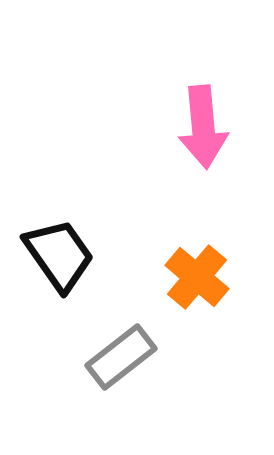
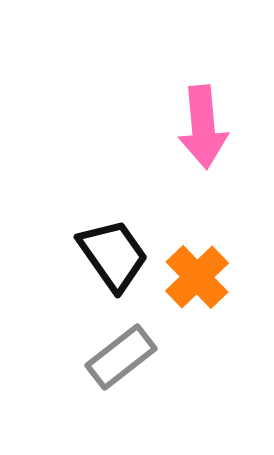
black trapezoid: moved 54 px right
orange cross: rotated 6 degrees clockwise
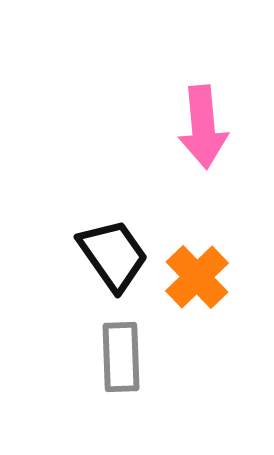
gray rectangle: rotated 54 degrees counterclockwise
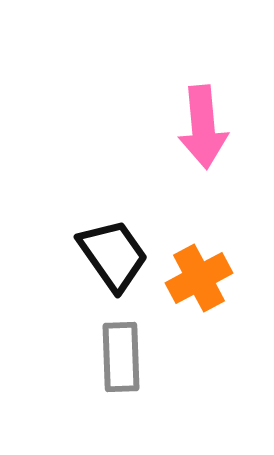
orange cross: moved 2 px right, 1 px down; rotated 16 degrees clockwise
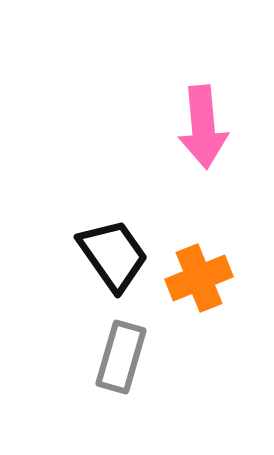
orange cross: rotated 6 degrees clockwise
gray rectangle: rotated 18 degrees clockwise
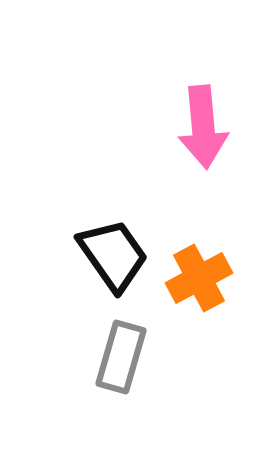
orange cross: rotated 6 degrees counterclockwise
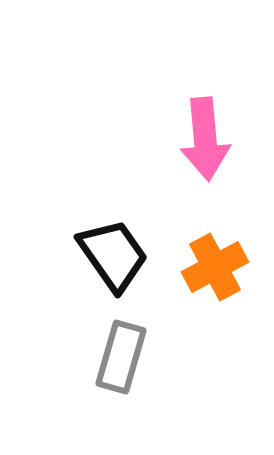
pink arrow: moved 2 px right, 12 px down
orange cross: moved 16 px right, 11 px up
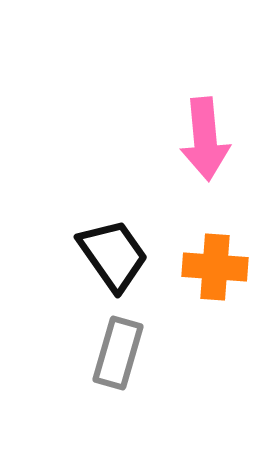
orange cross: rotated 32 degrees clockwise
gray rectangle: moved 3 px left, 4 px up
